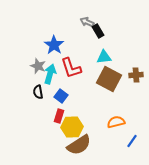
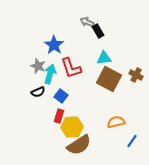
cyan triangle: moved 1 px down
brown cross: rotated 32 degrees clockwise
black semicircle: rotated 104 degrees counterclockwise
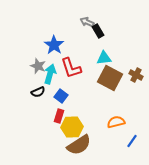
brown square: moved 1 px right, 1 px up
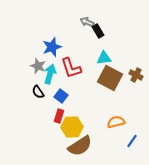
blue star: moved 2 px left, 2 px down; rotated 18 degrees clockwise
black semicircle: rotated 80 degrees clockwise
brown semicircle: moved 1 px right, 1 px down
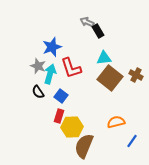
brown square: rotated 10 degrees clockwise
brown semicircle: moved 4 px right; rotated 145 degrees clockwise
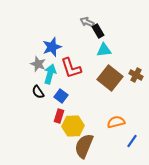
cyan triangle: moved 8 px up
gray star: moved 2 px up
yellow hexagon: moved 1 px right, 1 px up
